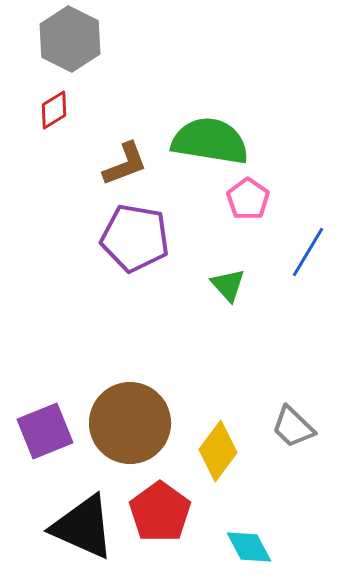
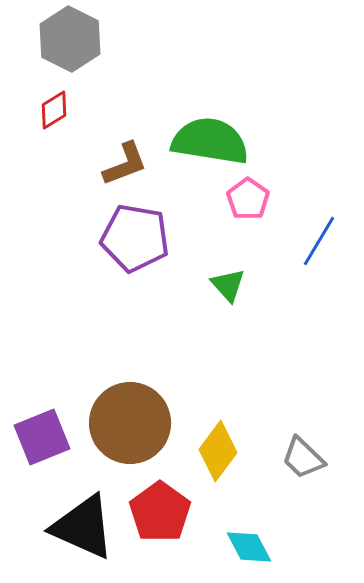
blue line: moved 11 px right, 11 px up
gray trapezoid: moved 10 px right, 31 px down
purple square: moved 3 px left, 6 px down
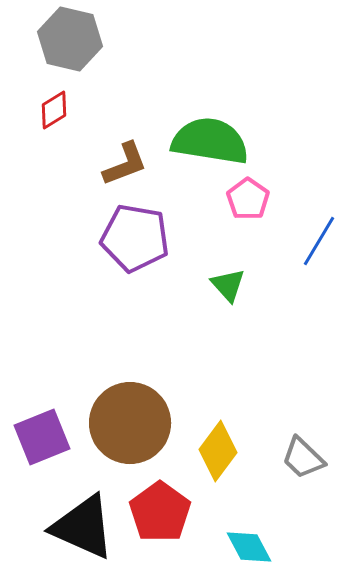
gray hexagon: rotated 14 degrees counterclockwise
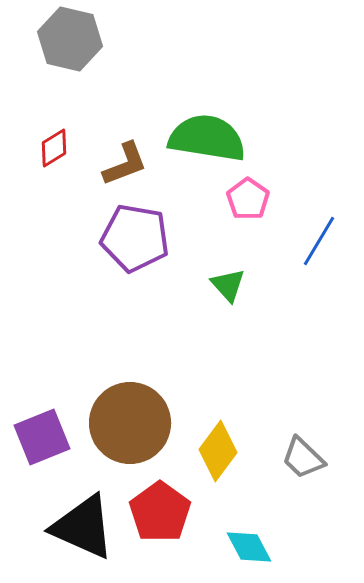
red diamond: moved 38 px down
green semicircle: moved 3 px left, 3 px up
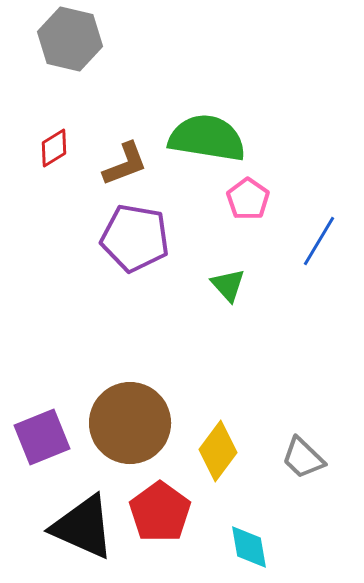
cyan diamond: rotated 18 degrees clockwise
